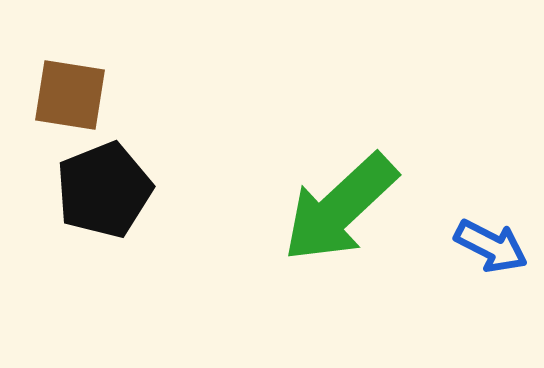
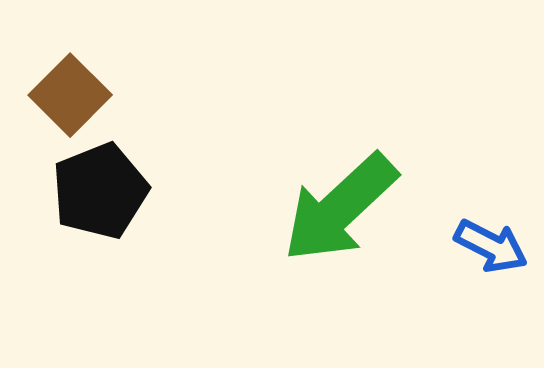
brown square: rotated 36 degrees clockwise
black pentagon: moved 4 px left, 1 px down
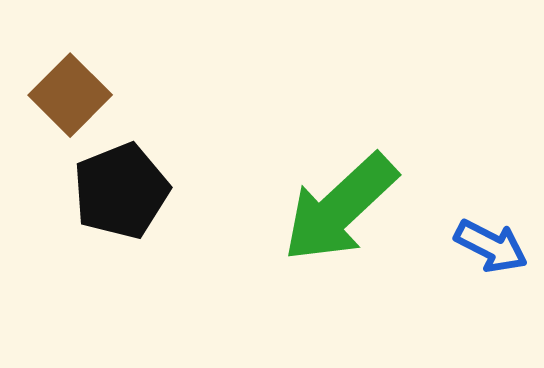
black pentagon: moved 21 px right
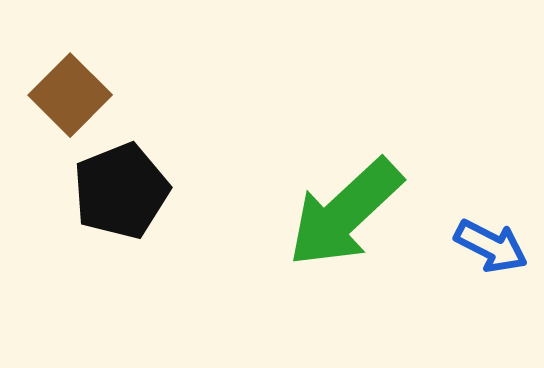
green arrow: moved 5 px right, 5 px down
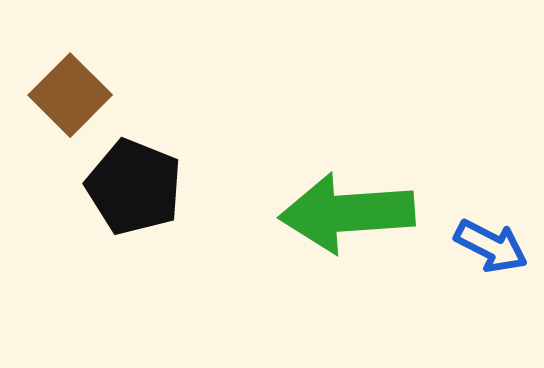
black pentagon: moved 13 px right, 4 px up; rotated 28 degrees counterclockwise
green arrow: moved 2 px right; rotated 39 degrees clockwise
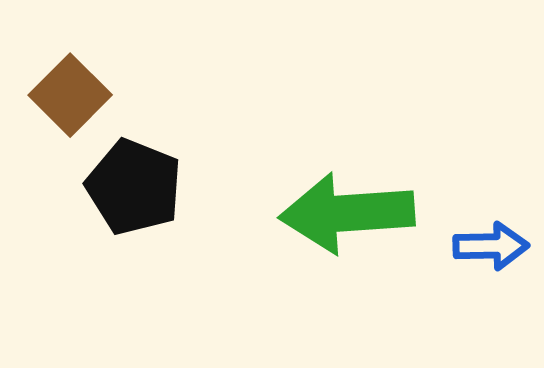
blue arrow: rotated 28 degrees counterclockwise
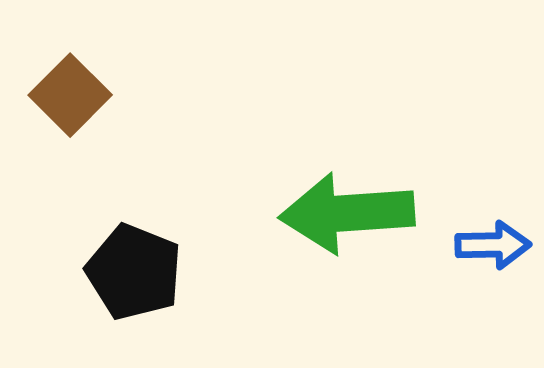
black pentagon: moved 85 px down
blue arrow: moved 2 px right, 1 px up
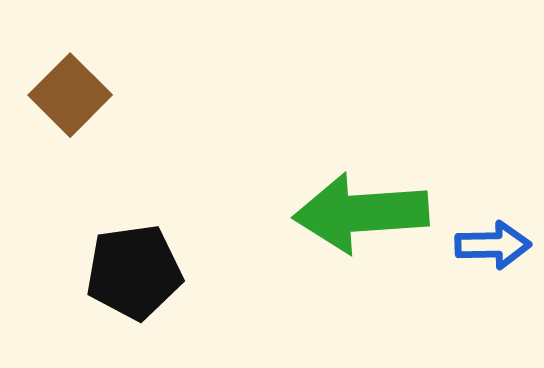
green arrow: moved 14 px right
black pentagon: rotated 30 degrees counterclockwise
